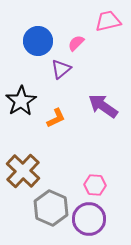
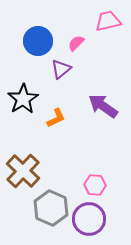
black star: moved 2 px right, 2 px up
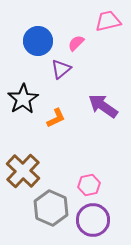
pink hexagon: moved 6 px left; rotated 15 degrees counterclockwise
purple circle: moved 4 px right, 1 px down
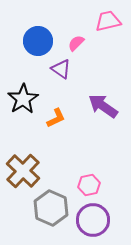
purple triangle: rotated 45 degrees counterclockwise
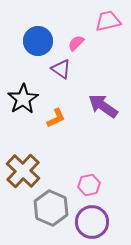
purple circle: moved 1 px left, 2 px down
